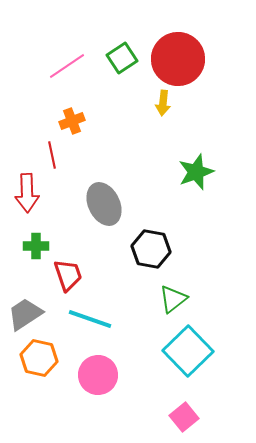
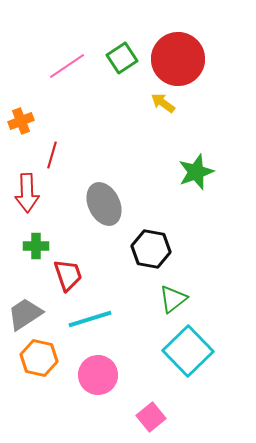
yellow arrow: rotated 120 degrees clockwise
orange cross: moved 51 px left
red line: rotated 28 degrees clockwise
cyan line: rotated 36 degrees counterclockwise
pink square: moved 33 px left
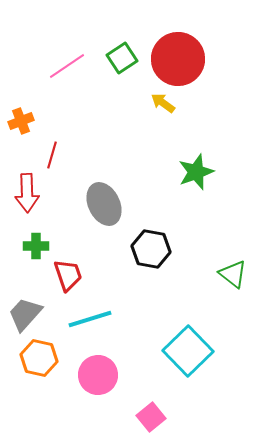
green triangle: moved 60 px right, 25 px up; rotated 44 degrees counterclockwise
gray trapezoid: rotated 15 degrees counterclockwise
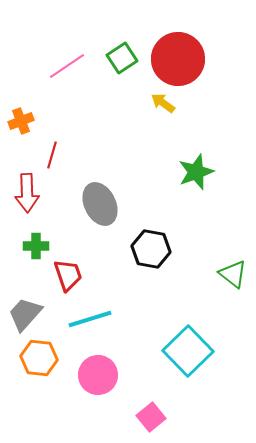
gray ellipse: moved 4 px left
orange hexagon: rotated 6 degrees counterclockwise
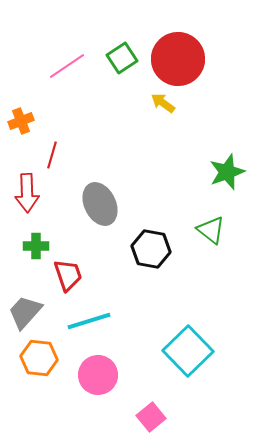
green star: moved 31 px right
green triangle: moved 22 px left, 44 px up
gray trapezoid: moved 2 px up
cyan line: moved 1 px left, 2 px down
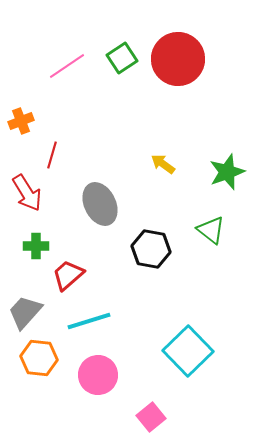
yellow arrow: moved 61 px down
red arrow: rotated 30 degrees counterclockwise
red trapezoid: rotated 112 degrees counterclockwise
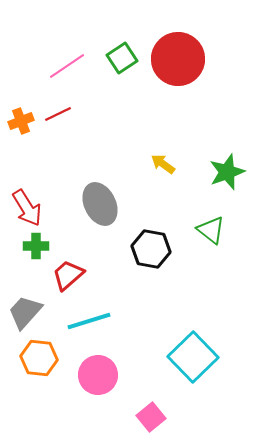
red line: moved 6 px right, 41 px up; rotated 48 degrees clockwise
red arrow: moved 15 px down
cyan square: moved 5 px right, 6 px down
